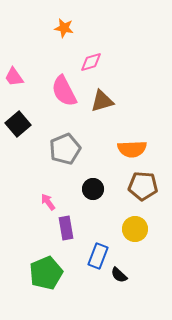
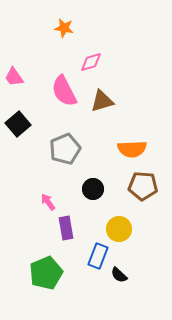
yellow circle: moved 16 px left
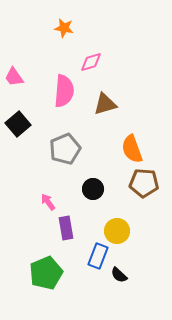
pink semicircle: rotated 148 degrees counterclockwise
brown triangle: moved 3 px right, 3 px down
orange semicircle: rotated 72 degrees clockwise
brown pentagon: moved 1 px right, 3 px up
yellow circle: moved 2 px left, 2 px down
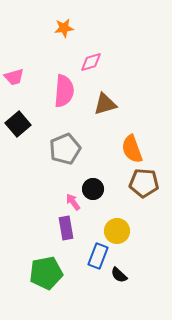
orange star: rotated 18 degrees counterclockwise
pink trapezoid: rotated 70 degrees counterclockwise
pink arrow: moved 25 px right
green pentagon: rotated 12 degrees clockwise
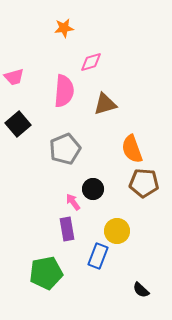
purple rectangle: moved 1 px right, 1 px down
black semicircle: moved 22 px right, 15 px down
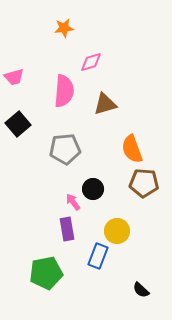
gray pentagon: rotated 16 degrees clockwise
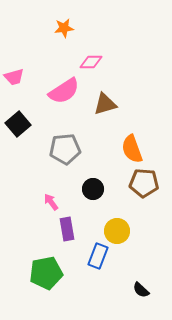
pink diamond: rotated 15 degrees clockwise
pink semicircle: rotated 52 degrees clockwise
pink arrow: moved 22 px left
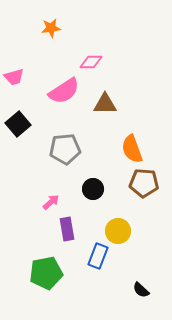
orange star: moved 13 px left
brown triangle: rotated 15 degrees clockwise
pink arrow: rotated 84 degrees clockwise
yellow circle: moved 1 px right
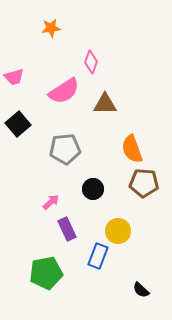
pink diamond: rotated 70 degrees counterclockwise
purple rectangle: rotated 15 degrees counterclockwise
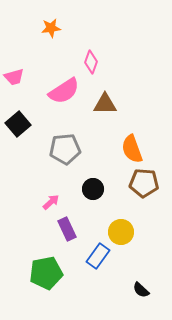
yellow circle: moved 3 px right, 1 px down
blue rectangle: rotated 15 degrees clockwise
